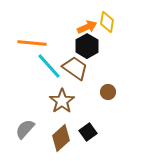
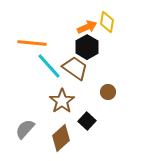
black hexagon: moved 1 px down
black square: moved 1 px left, 11 px up; rotated 12 degrees counterclockwise
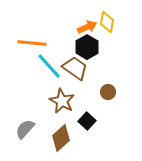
brown star: rotated 10 degrees counterclockwise
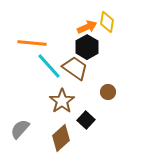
brown star: rotated 10 degrees clockwise
black square: moved 1 px left, 1 px up
gray semicircle: moved 5 px left
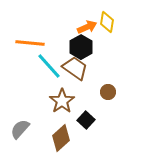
orange line: moved 2 px left
black hexagon: moved 6 px left
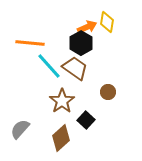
black hexagon: moved 4 px up
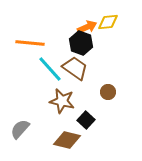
yellow diamond: moved 1 px right; rotated 75 degrees clockwise
black hexagon: rotated 10 degrees counterclockwise
cyan line: moved 1 px right, 3 px down
brown star: rotated 25 degrees counterclockwise
brown diamond: moved 6 px right, 2 px down; rotated 56 degrees clockwise
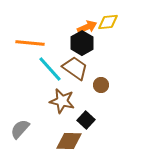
black hexagon: moved 1 px right; rotated 10 degrees clockwise
brown circle: moved 7 px left, 7 px up
brown diamond: moved 2 px right, 1 px down; rotated 12 degrees counterclockwise
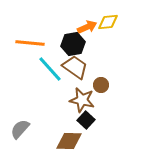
black hexagon: moved 9 px left, 1 px down; rotated 20 degrees clockwise
brown trapezoid: moved 1 px up
brown star: moved 20 px right, 1 px up
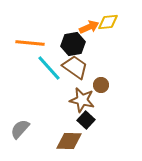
orange arrow: moved 2 px right
cyan line: moved 1 px left, 1 px up
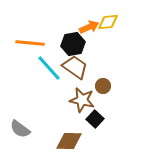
brown circle: moved 2 px right, 1 px down
black square: moved 9 px right, 1 px up
gray semicircle: rotated 95 degrees counterclockwise
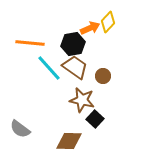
yellow diamond: rotated 40 degrees counterclockwise
orange arrow: moved 1 px right, 1 px down
brown circle: moved 10 px up
